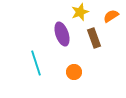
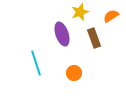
orange circle: moved 1 px down
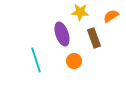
yellow star: rotated 24 degrees clockwise
cyan line: moved 3 px up
orange circle: moved 12 px up
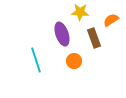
orange semicircle: moved 4 px down
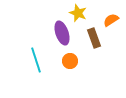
yellow star: moved 2 px left, 1 px down; rotated 18 degrees clockwise
purple ellipse: moved 1 px up
orange circle: moved 4 px left
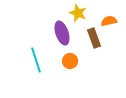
orange semicircle: moved 2 px left, 1 px down; rotated 21 degrees clockwise
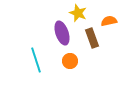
brown rectangle: moved 2 px left
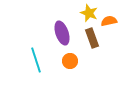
yellow star: moved 11 px right
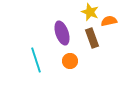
yellow star: moved 1 px right, 1 px up
